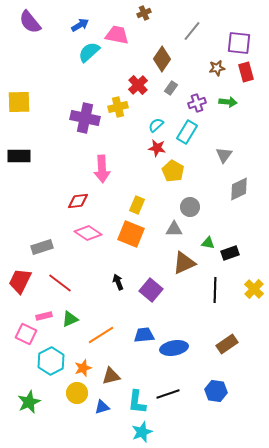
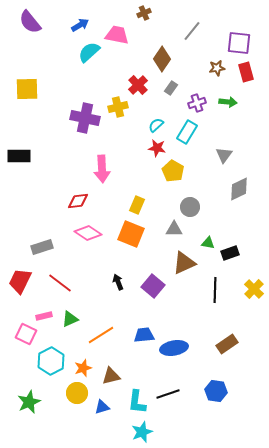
yellow square at (19, 102): moved 8 px right, 13 px up
purple square at (151, 290): moved 2 px right, 4 px up
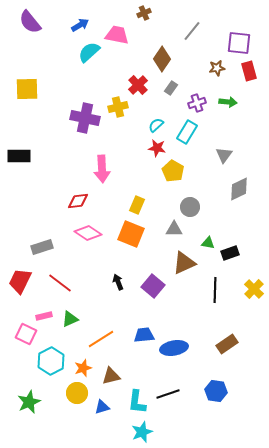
red rectangle at (246, 72): moved 3 px right, 1 px up
orange line at (101, 335): moved 4 px down
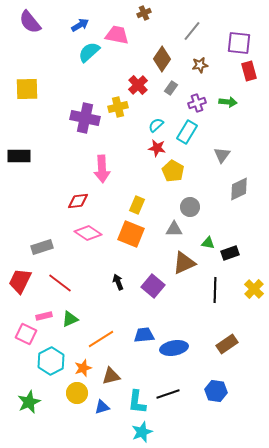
brown star at (217, 68): moved 17 px left, 3 px up
gray triangle at (224, 155): moved 2 px left
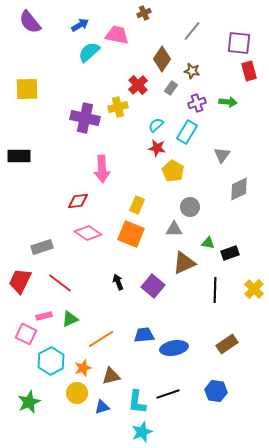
brown star at (200, 65): moved 8 px left, 6 px down; rotated 21 degrees clockwise
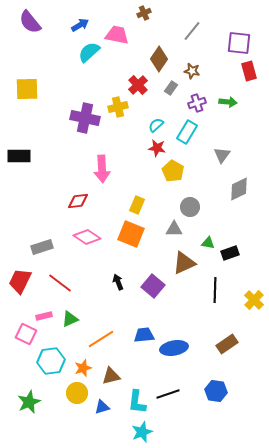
brown diamond at (162, 59): moved 3 px left
pink diamond at (88, 233): moved 1 px left, 4 px down
yellow cross at (254, 289): moved 11 px down
cyan hexagon at (51, 361): rotated 20 degrees clockwise
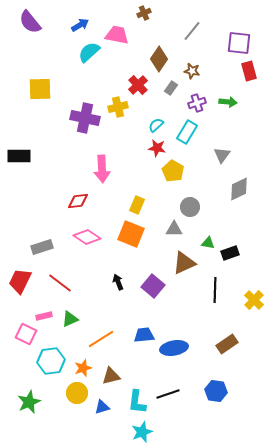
yellow square at (27, 89): moved 13 px right
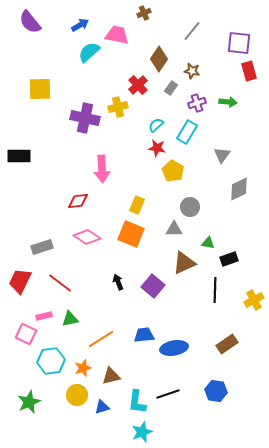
black rectangle at (230, 253): moved 1 px left, 6 px down
yellow cross at (254, 300): rotated 18 degrees clockwise
green triangle at (70, 319): rotated 12 degrees clockwise
yellow circle at (77, 393): moved 2 px down
